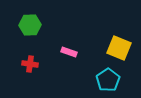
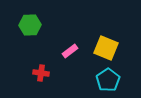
yellow square: moved 13 px left
pink rectangle: moved 1 px right, 1 px up; rotated 56 degrees counterclockwise
red cross: moved 11 px right, 9 px down
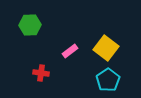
yellow square: rotated 15 degrees clockwise
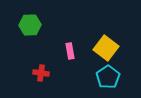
pink rectangle: rotated 63 degrees counterclockwise
cyan pentagon: moved 3 px up
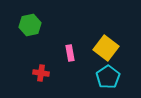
green hexagon: rotated 10 degrees counterclockwise
pink rectangle: moved 2 px down
